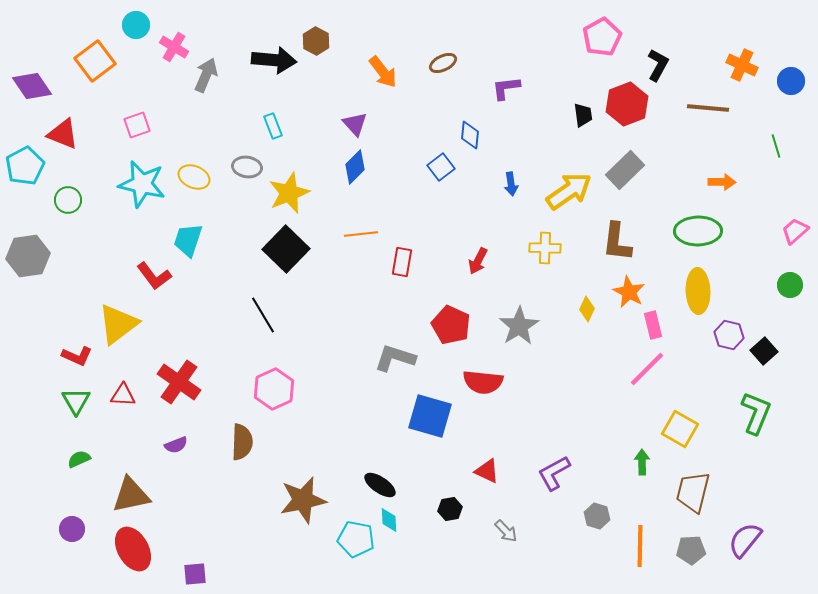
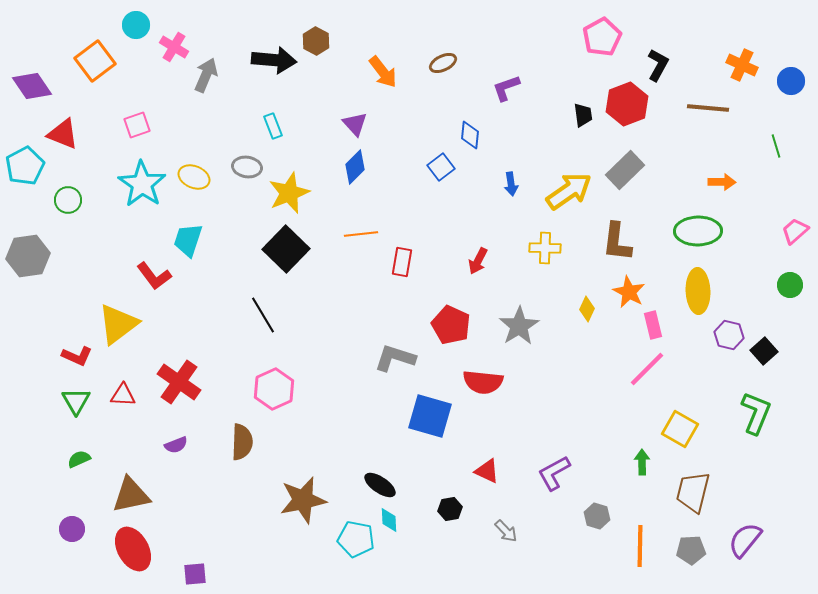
purple L-shape at (506, 88): rotated 12 degrees counterclockwise
cyan star at (142, 184): rotated 21 degrees clockwise
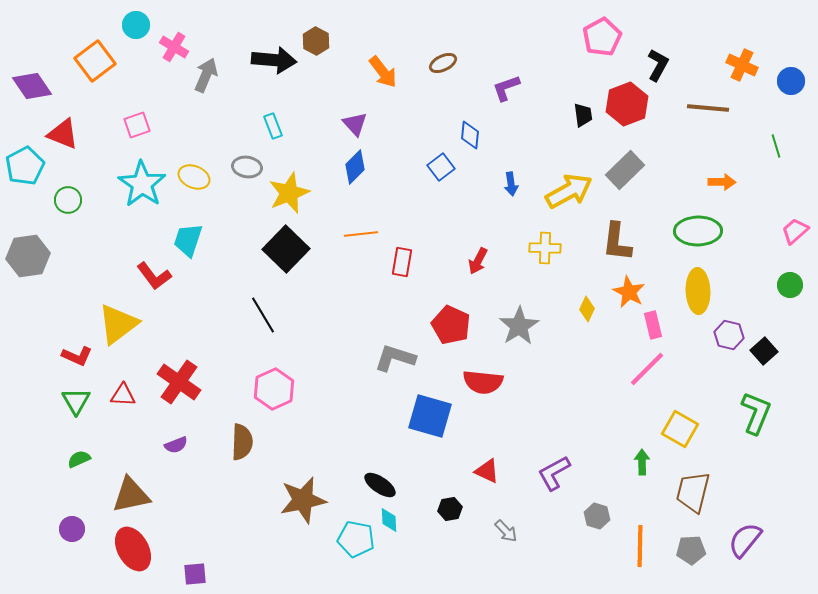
yellow arrow at (569, 191): rotated 6 degrees clockwise
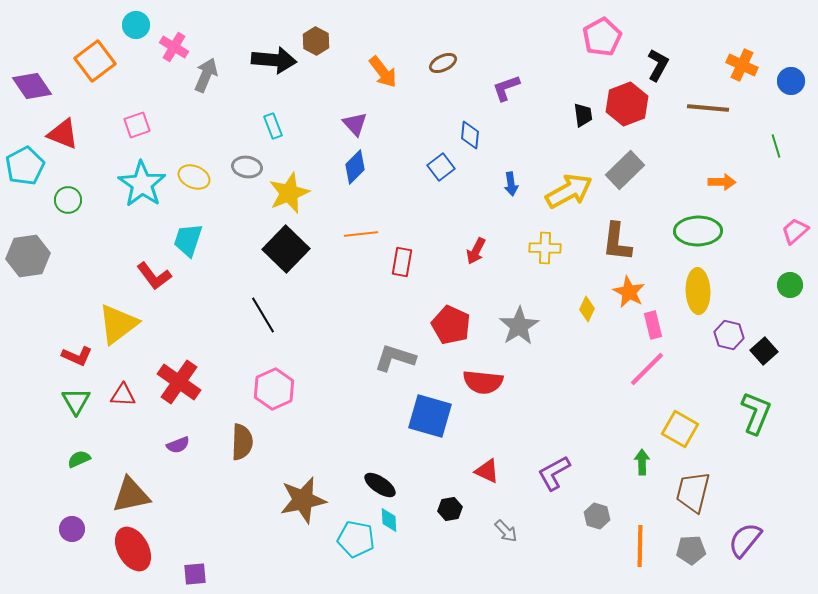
red arrow at (478, 261): moved 2 px left, 10 px up
purple semicircle at (176, 445): moved 2 px right
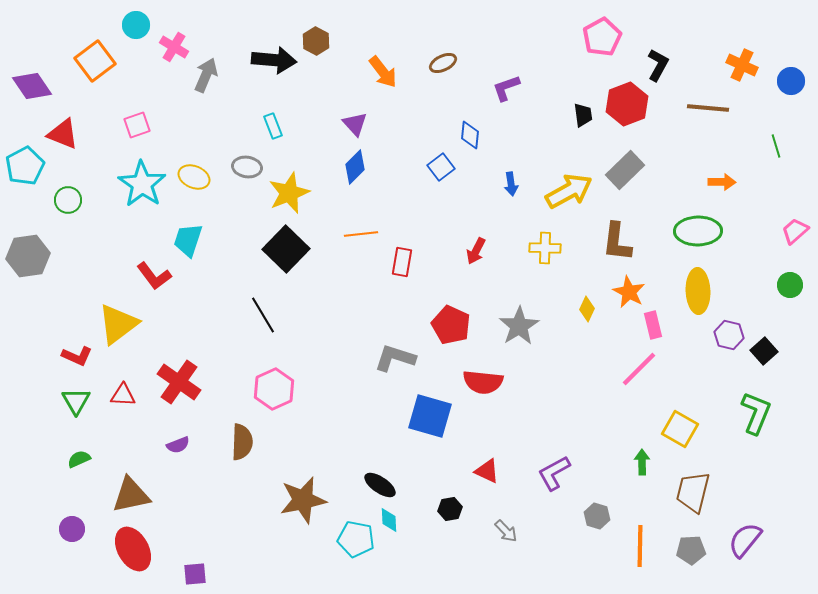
pink line at (647, 369): moved 8 px left
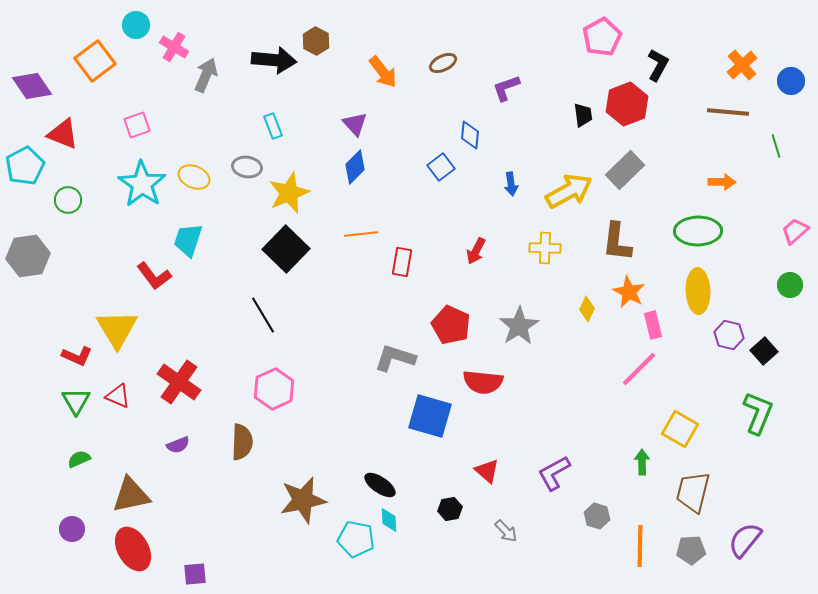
orange cross at (742, 65): rotated 24 degrees clockwise
brown line at (708, 108): moved 20 px right, 4 px down
yellow triangle at (118, 324): moved 1 px left, 5 px down; rotated 24 degrees counterclockwise
red triangle at (123, 395): moved 5 px left, 1 px down; rotated 20 degrees clockwise
green L-shape at (756, 413): moved 2 px right
red triangle at (487, 471): rotated 16 degrees clockwise
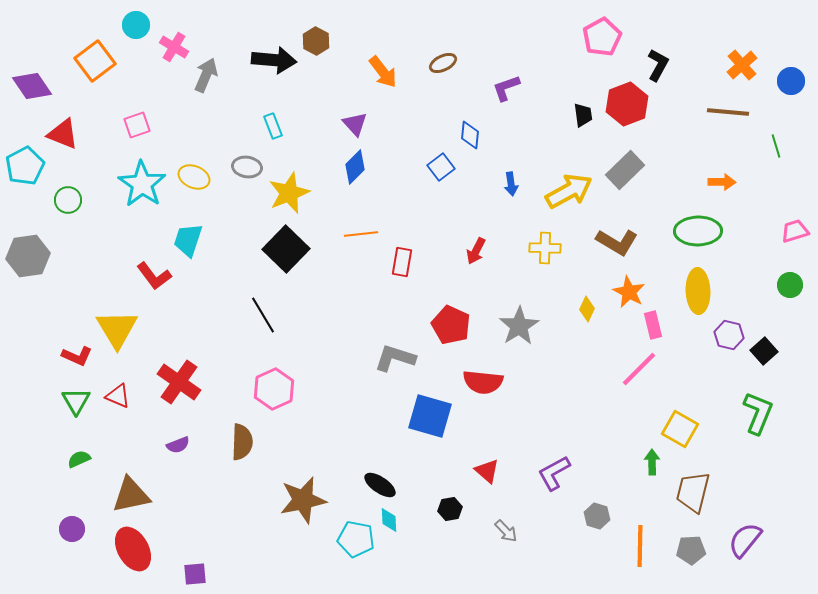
pink trapezoid at (795, 231): rotated 24 degrees clockwise
brown L-shape at (617, 242): rotated 66 degrees counterclockwise
green arrow at (642, 462): moved 10 px right
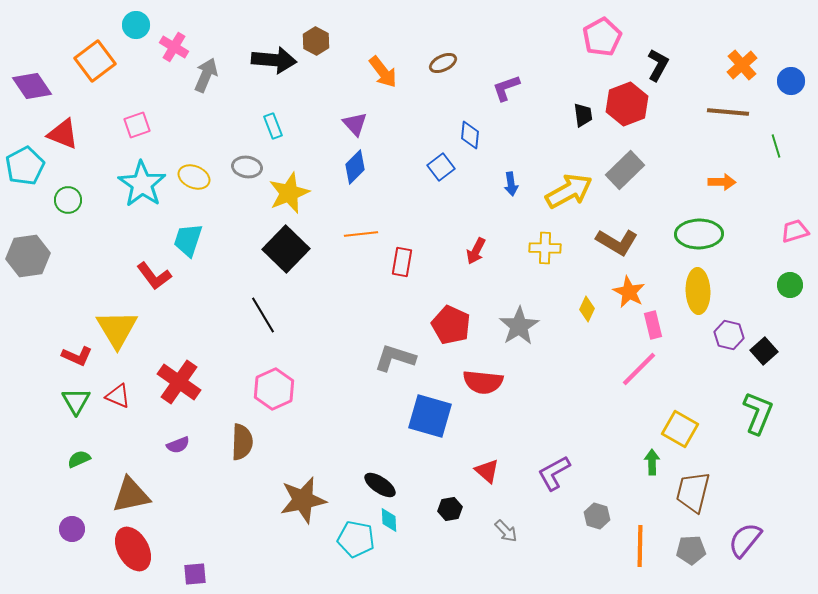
green ellipse at (698, 231): moved 1 px right, 3 px down
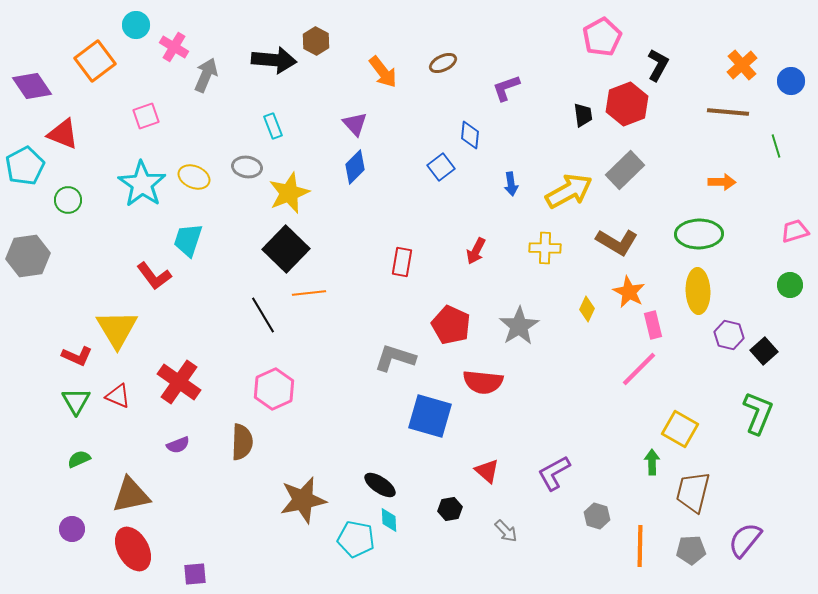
pink square at (137, 125): moved 9 px right, 9 px up
orange line at (361, 234): moved 52 px left, 59 px down
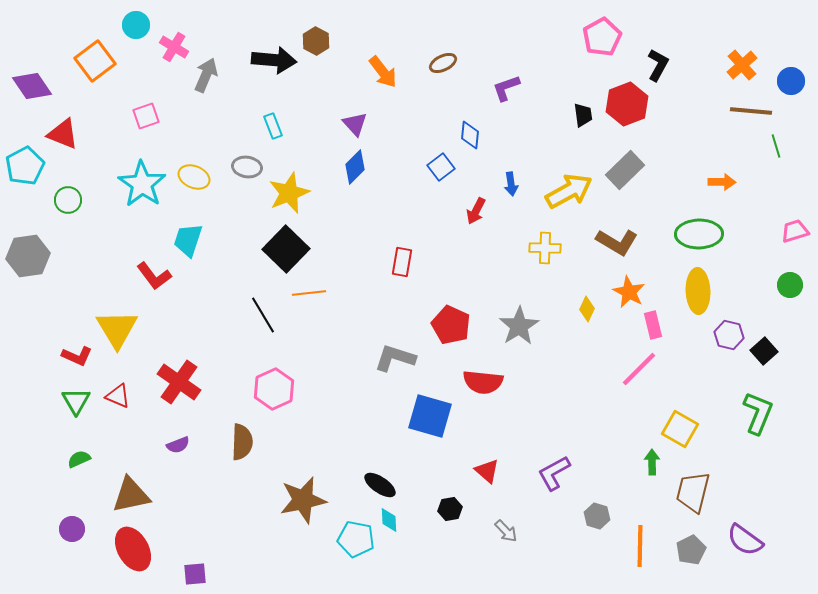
brown line at (728, 112): moved 23 px right, 1 px up
red arrow at (476, 251): moved 40 px up
purple semicircle at (745, 540): rotated 93 degrees counterclockwise
gray pentagon at (691, 550): rotated 24 degrees counterclockwise
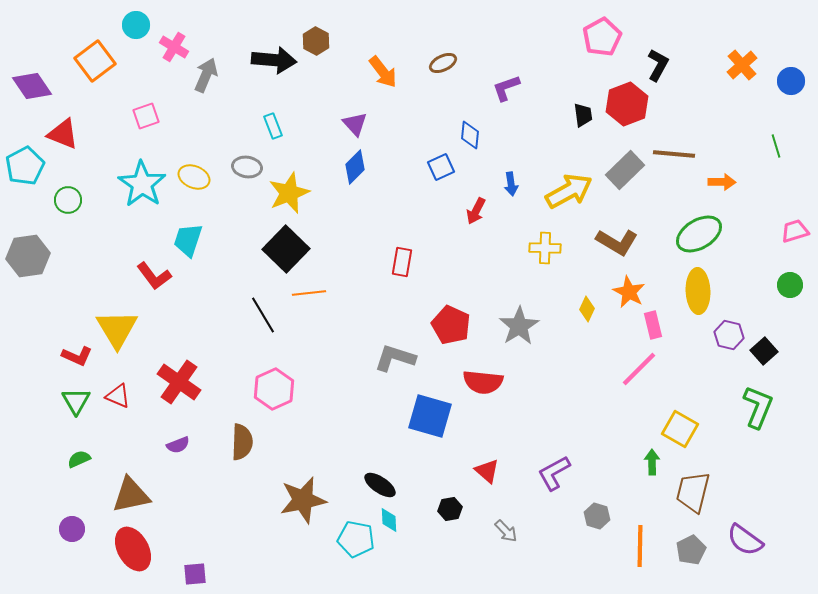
brown line at (751, 111): moved 77 px left, 43 px down
blue square at (441, 167): rotated 12 degrees clockwise
green ellipse at (699, 234): rotated 30 degrees counterclockwise
green L-shape at (758, 413): moved 6 px up
